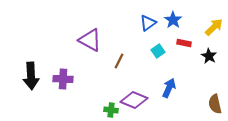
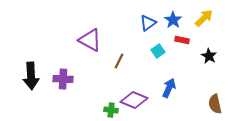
yellow arrow: moved 10 px left, 9 px up
red rectangle: moved 2 px left, 3 px up
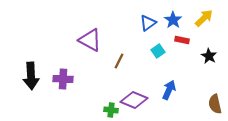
blue arrow: moved 2 px down
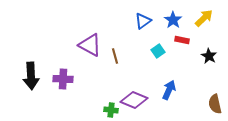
blue triangle: moved 5 px left, 2 px up
purple triangle: moved 5 px down
brown line: moved 4 px left, 5 px up; rotated 42 degrees counterclockwise
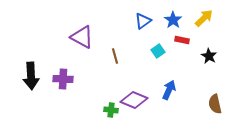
purple triangle: moved 8 px left, 8 px up
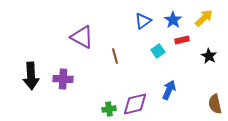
red rectangle: rotated 24 degrees counterclockwise
purple diamond: moved 1 px right, 4 px down; rotated 36 degrees counterclockwise
green cross: moved 2 px left, 1 px up; rotated 16 degrees counterclockwise
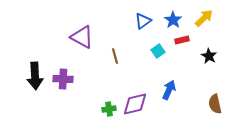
black arrow: moved 4 px right
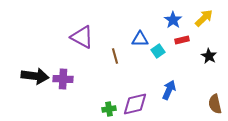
blue triangle: moved 3 px left, 18 px down; rotated 36 degrees clockwise
black arrow: rotated 80 degrees counterclockwise
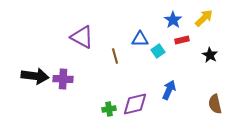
black star: moved 1 px right, 1 px up
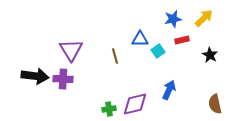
blue star: moved 1 px up; rotated 24 degrees clockwise
purple triangle: moved 11 px left, 13 px down; rotated 30 degrees clockwise
